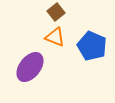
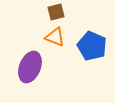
brown square: rotated 24 degrees clockwise
purple ellipse: rotated 16 degrees counterclockwise
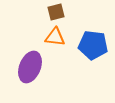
orange triangle: rotated 15 degrees counterclockwise
blue pentagon: moved 1 px right, 1 px up; rotated 16 degrees counterclockwise
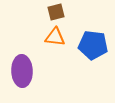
purple ellipse: moved 8 px left, 4 px down; rotated 24 degrees counterclockwise
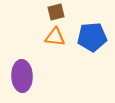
blue pentagon: moved 1 px left, 8 px up; rotated 12 degrees counterclockwise
purple ellipse: moved 5 px down
